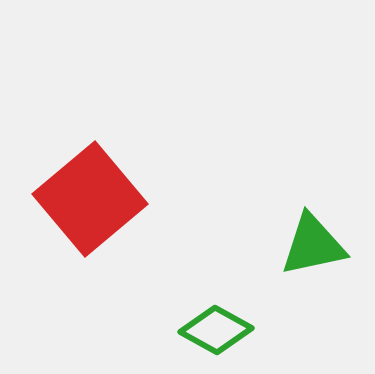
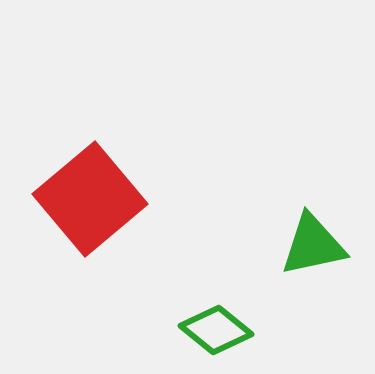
green diamond: rotated 10 degrees clockwise
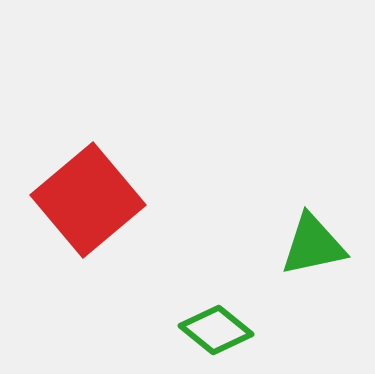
red square: moved 2 px left, 1 px down
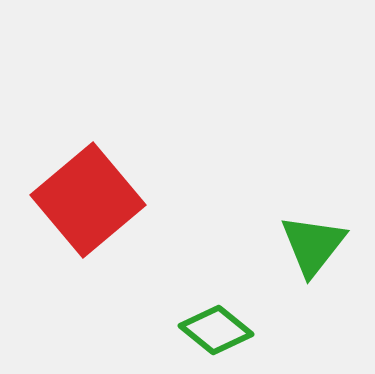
green triangle: rotated 40 degrees counterclockwise
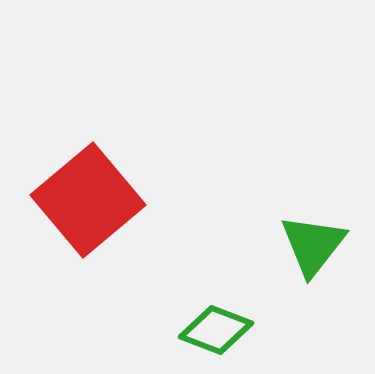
green diamond: rotated 18 degrees counterclockwise
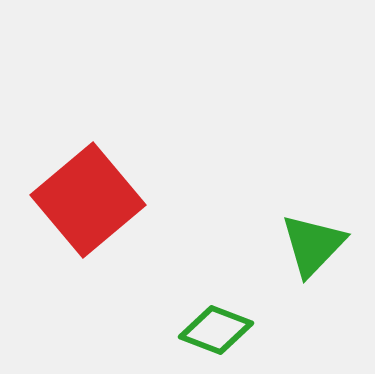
green triangle: rotated 6 degrees clockwise
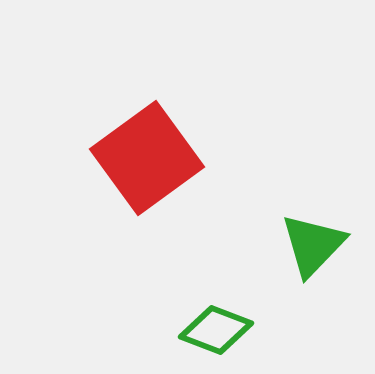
red square: moved 59 px right, 42 px up; rotated 4 degrees clockwise
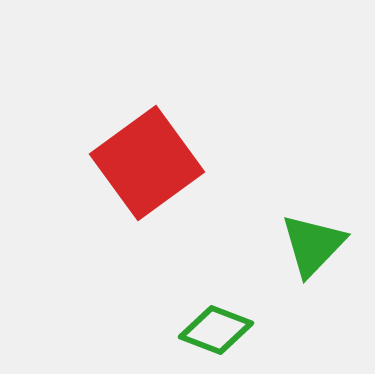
red square: moved 5 px down
